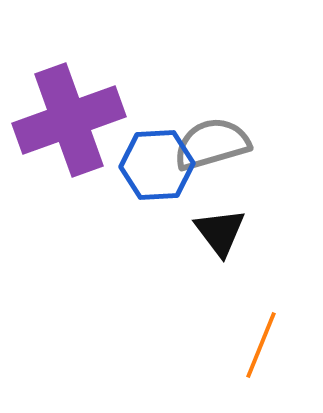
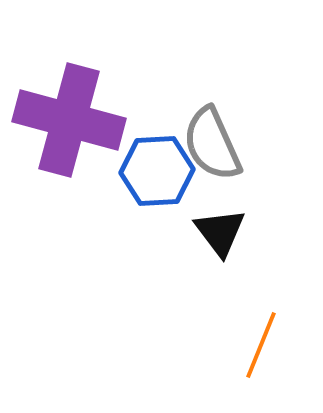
purple cross: rotated 35 degrees clockwise
gray semicircle: rotated 98 degrees counterclockwise
blue hexagon: moved 6 px down
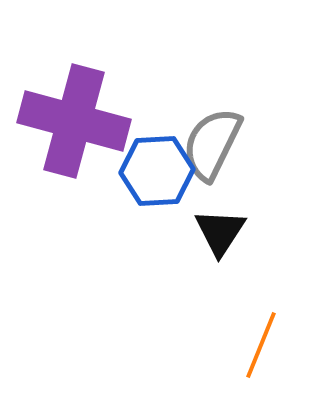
purple cross: moved 5 px right, 1 px down
gray semicircle: rotated 50 degrees clockwise
black triangle: rotated 10 degrees clockwise
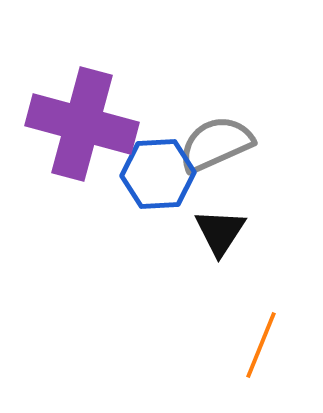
purple cross: moved 8 px right, 3 px down
gray semicircle: moved 4 px right; rotated 40 degrees clockwise
blue hexagon: moved 1 px right, 3 px down
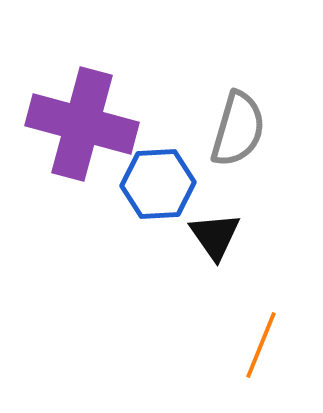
gray semicircle: moved 22 px right, 15 px up; rotated 130 degrees clockwise
blue hexagon: moved 10 px down
black triangle: moved 5 px left, 4 px down; rotated 8 degrees counterclockwise
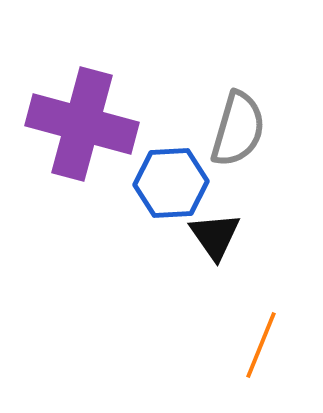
blue hexagon: moved 13 px right, 1 px up
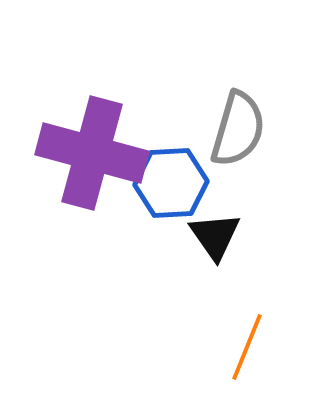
purple cross: moved 10 px right, 29 px down
orange line: moved 14 px left, 2 px down
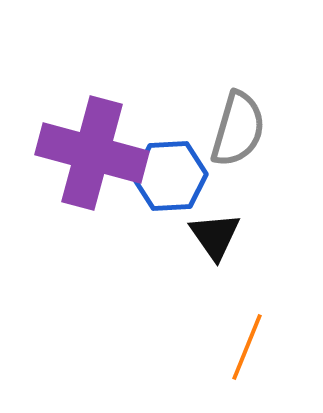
blue hexagon: moved 1 px left, 7 px up
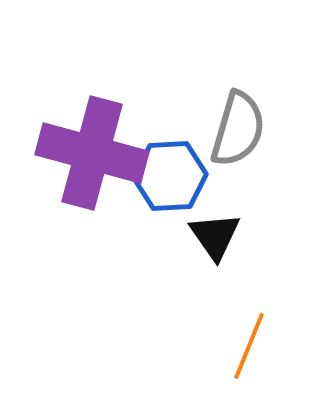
orange line: moved 2 px right, 1 px up
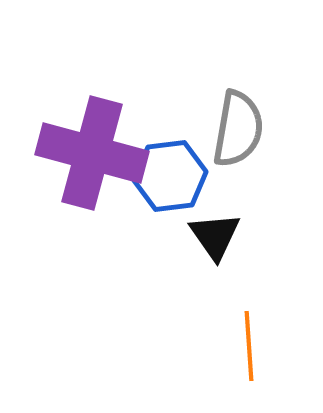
gray semicircle: rotated 6 degrees counterclockwise
blue hexagon: rotated 4 degrees counterclockwise
orange line: rotated 26 degrees counterclockwise
